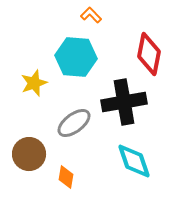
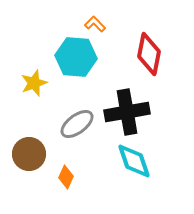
orange L-shape: moved 4 px right, 9 px down
black cross: moved 3 px right, 10 px down
gray ellipse: moved 3 px right, 1 px down
orange diamond: rotated 15 degrees clockwise
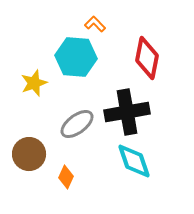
red diamond: moved 2 px left, 4 px down
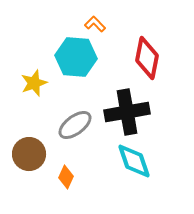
gray ellipse: moved 2 px left, 1 px down
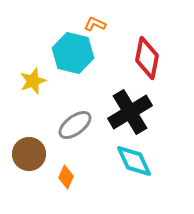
orange L-shape: rotated 20 degrees counterclockwise
cyan hexagon: moved 3 px left, 4 px up; rotated 9 degrees clockwise
yellow star: moved 1 px left, 2 px up
black cross: moved 3 px right; rotated 21 degrees counterclockwise
cyan diamond: rotated 6 degrees counterclockwise
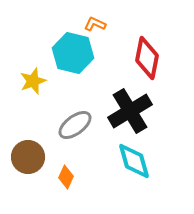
black cross: moved 1 px up
brown circle: moved 1 px left, 3 px down
cyan diamond: rotated 9 degrees clockwise
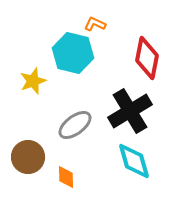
orange diamond: rotated 25 degrees counterclockwise
